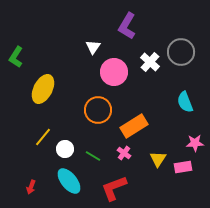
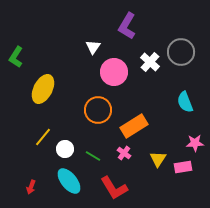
red L-shape: rotated 100 degrees counterclockwise
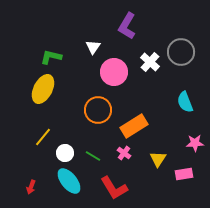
green L-shape: moved 35 px right; rotated 70 degrees clockwise
white circle: moved 4 px down
pink rectangle: moved 1 px right, 7 px down
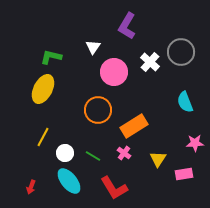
yellow line: rotated 12 degrees counterclockwise
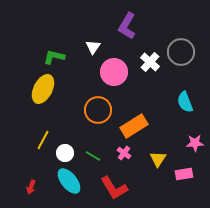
green L-shape: moved 3 px right
yellow line: moved 3 px down
